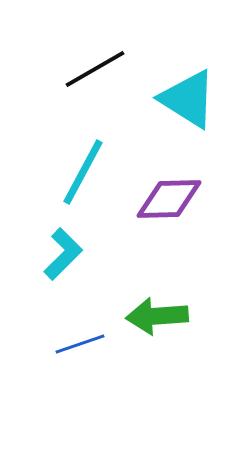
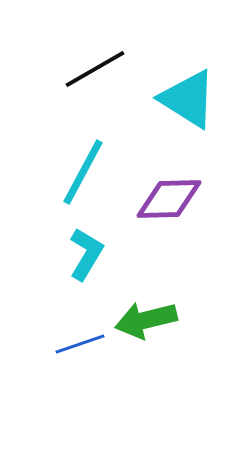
cyan L-shape: moved 23 px right; rotated 14 degrees counterclockwise
green arrow: moved 11 px left, 4 px down; rotated 10 degrees counterclockwise
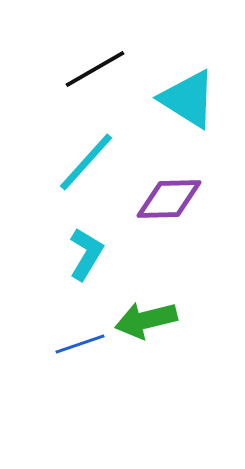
cyan line: moved 3 px right, 10 px up; rotated 14 degrees clockwise
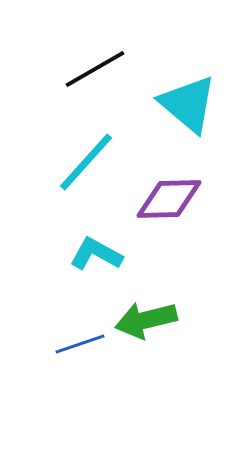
cyan triangle: moved 5 px down; rotated 8 degrees clockwise
cyan L-shape: moved 10 px right; rotated 92 degrees counterclockwise
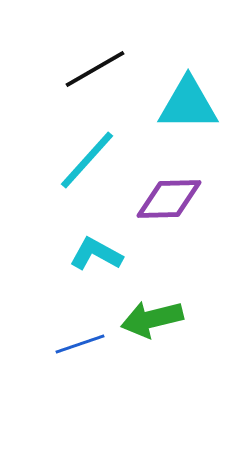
cyan triangle: rotated 40 degrees counterclockwise
cyan line: moved 1 px right, 2 px up
green arrow: moved 6 px right, 1 px up
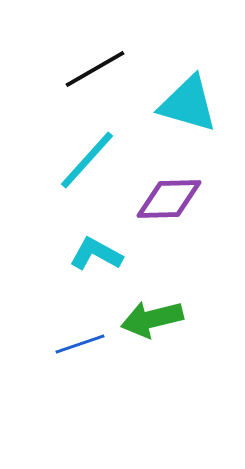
cyan triangle: rotated 16 degrees clockwise
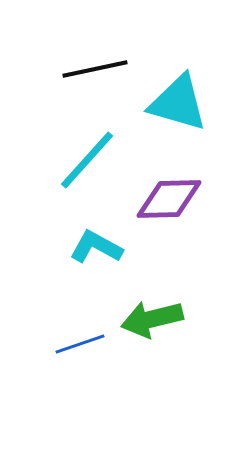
black line: rotated 18 degrees clockwise
cyan triangle: moved 10 px left, 1 px up
cyan L-shape: moved 7 px up
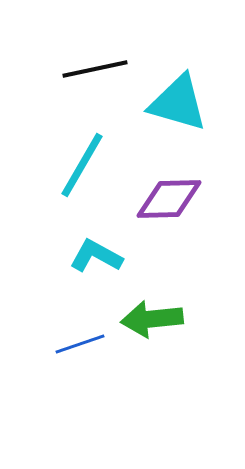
cyan line: moved 5 px left, 5 px down; rotated 12 degrees counterclockwise
cyan L-shape: moved 9 px down
green arrow: rotated 8 degrees clockwise
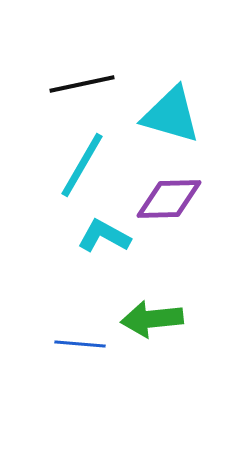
black line: moved 13 px left, 15 px down
cyan triangle: moved 7 px left, 12 px down
cyan L-shape: moved 8 px right, 20 px up
blue line: rotated 24 degrees clockwise
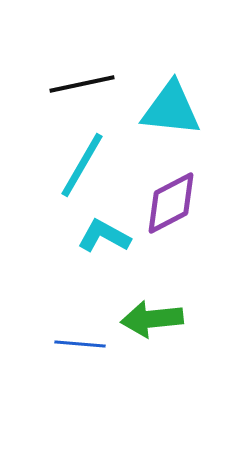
cyan triangle: moved 6 px up; rotated 10 degrees counterclockwise
purple diamond: moved 2 px right, 4 px down; rotated 26 degrees counterclockwise
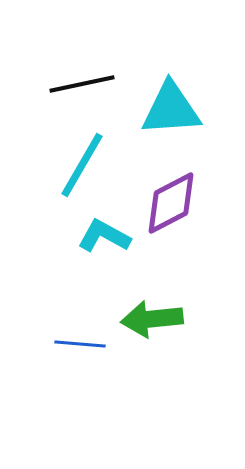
cyan triangle: rotated 10 degrees counterclockwise
